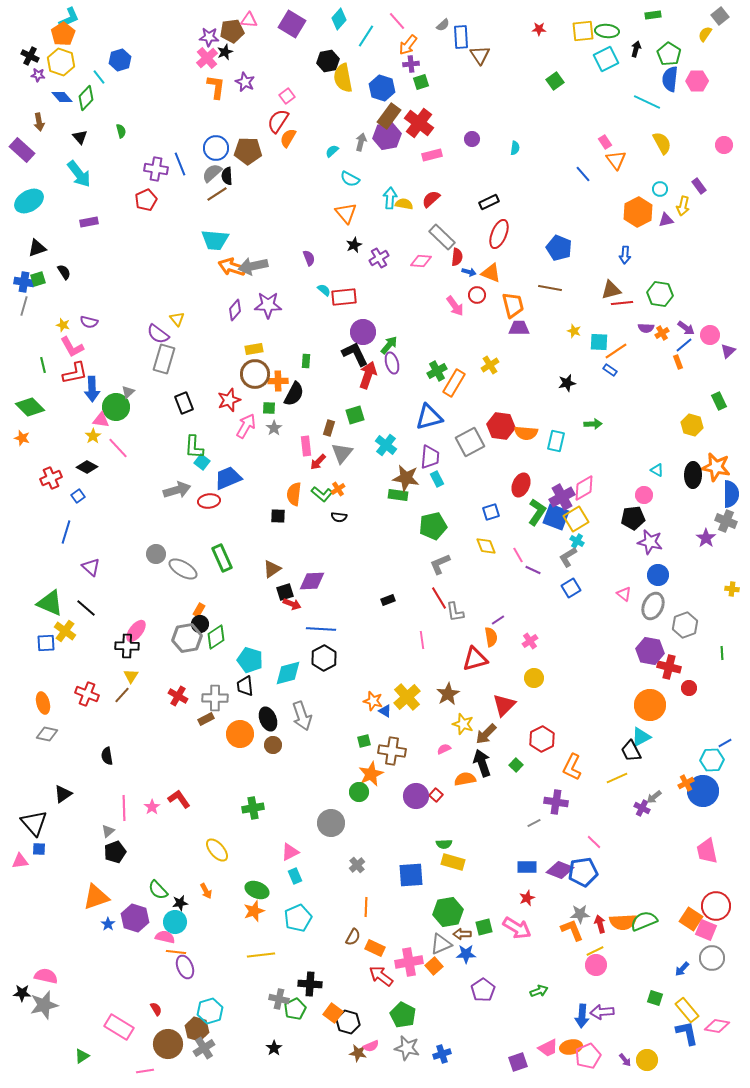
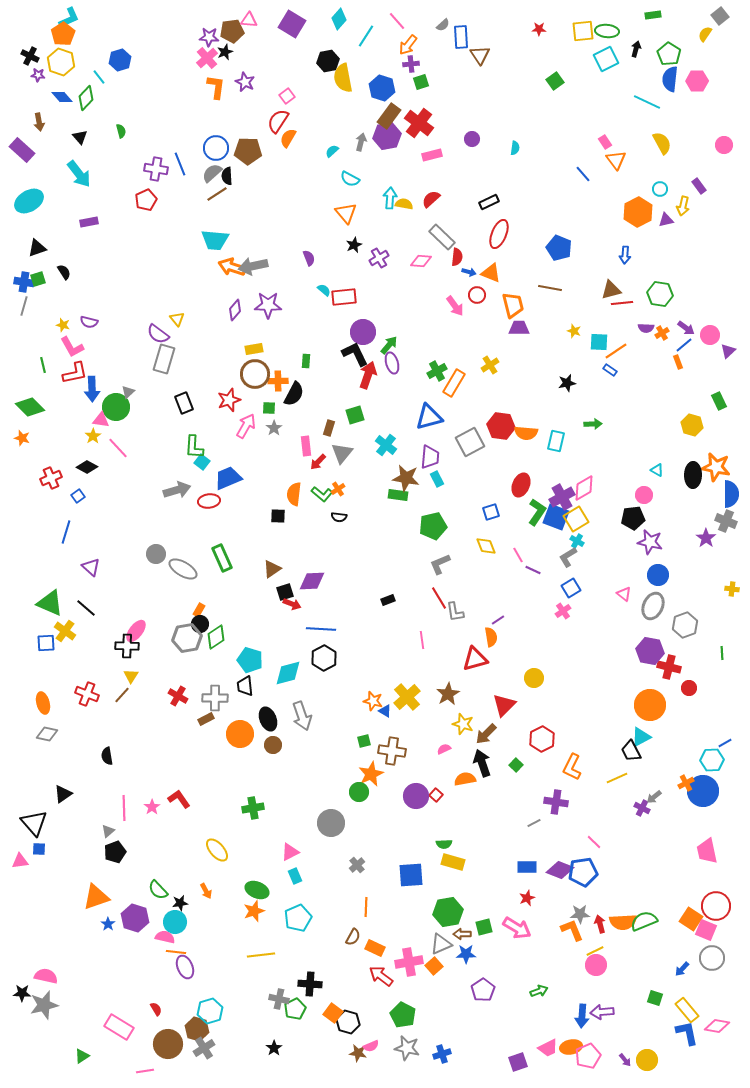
pink cross at (530, 641): moved 33 px right, 30 px up
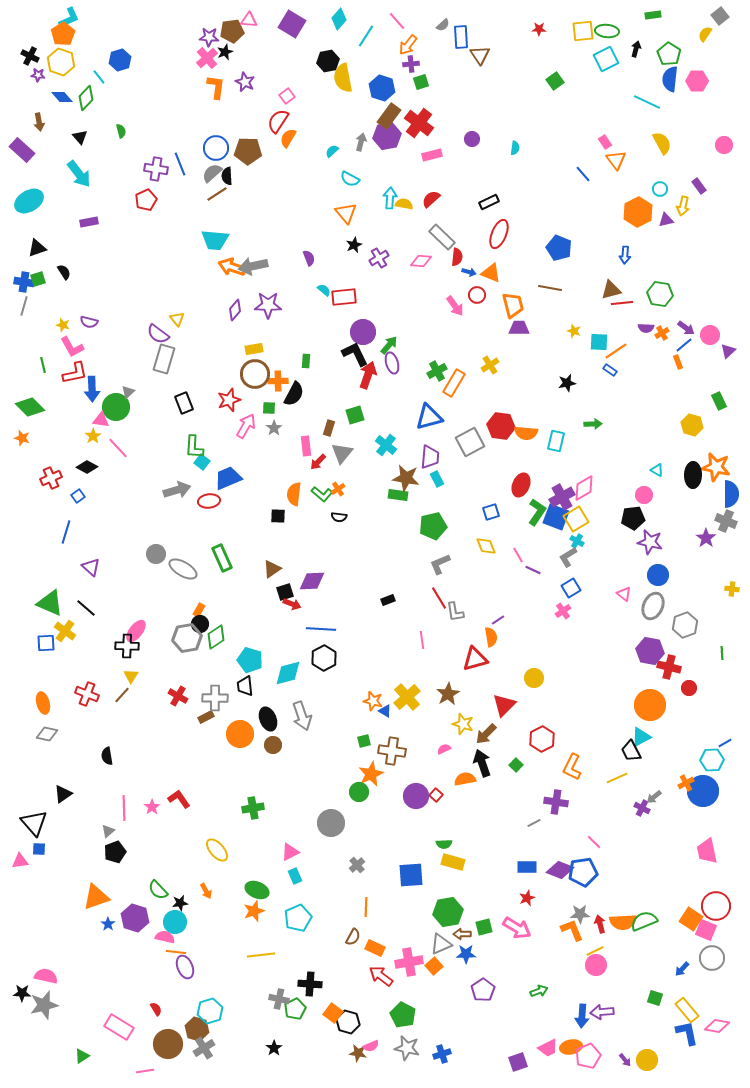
brown rectangle at (206, 719): moved 2 px up
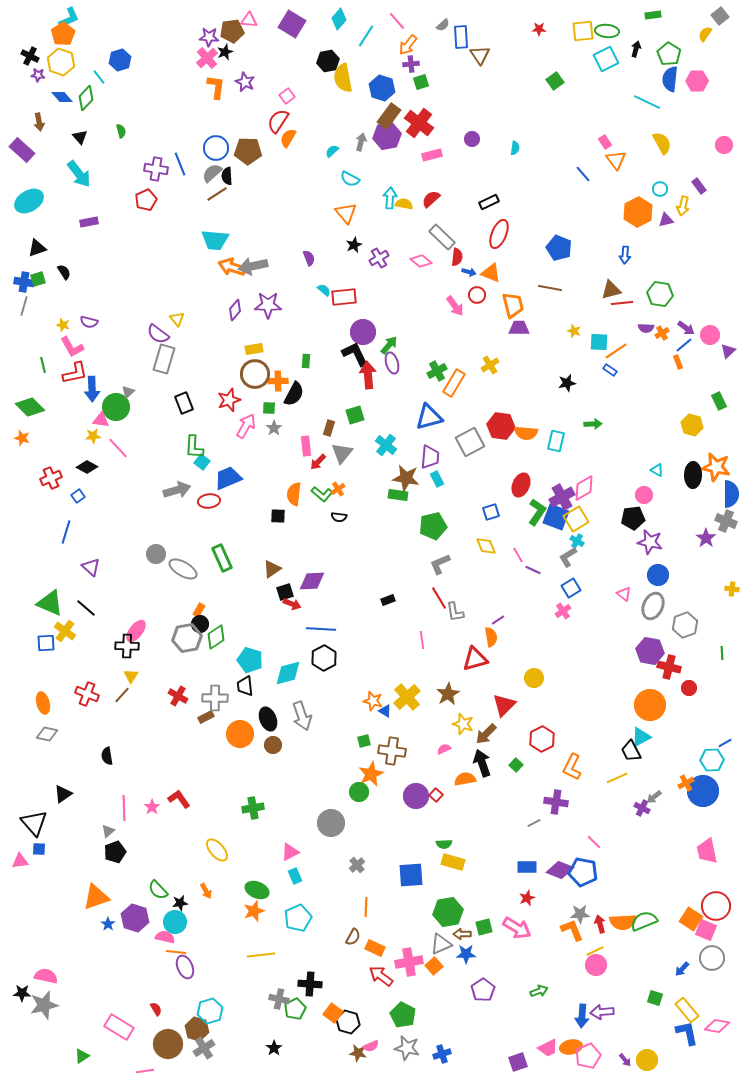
pink diamond at (421, 261): rotated 35 degrees clockwise
red arrow at (368, 375): rotated 24 degrees counterclockwise
yellow star at (93, 436): rotated 28 degrees clockwise
blue pentagon at (583, 872): rotated 20 degrees clockwise
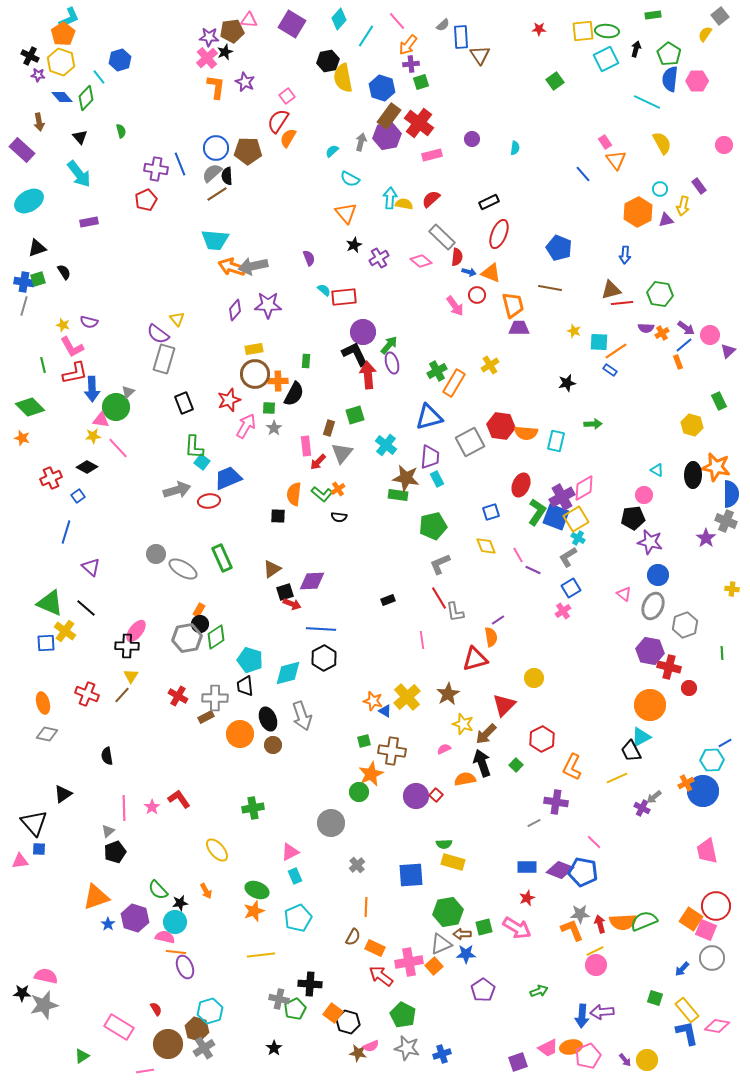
cyan cross at (577, 541): moved 1 px right, 3 px up
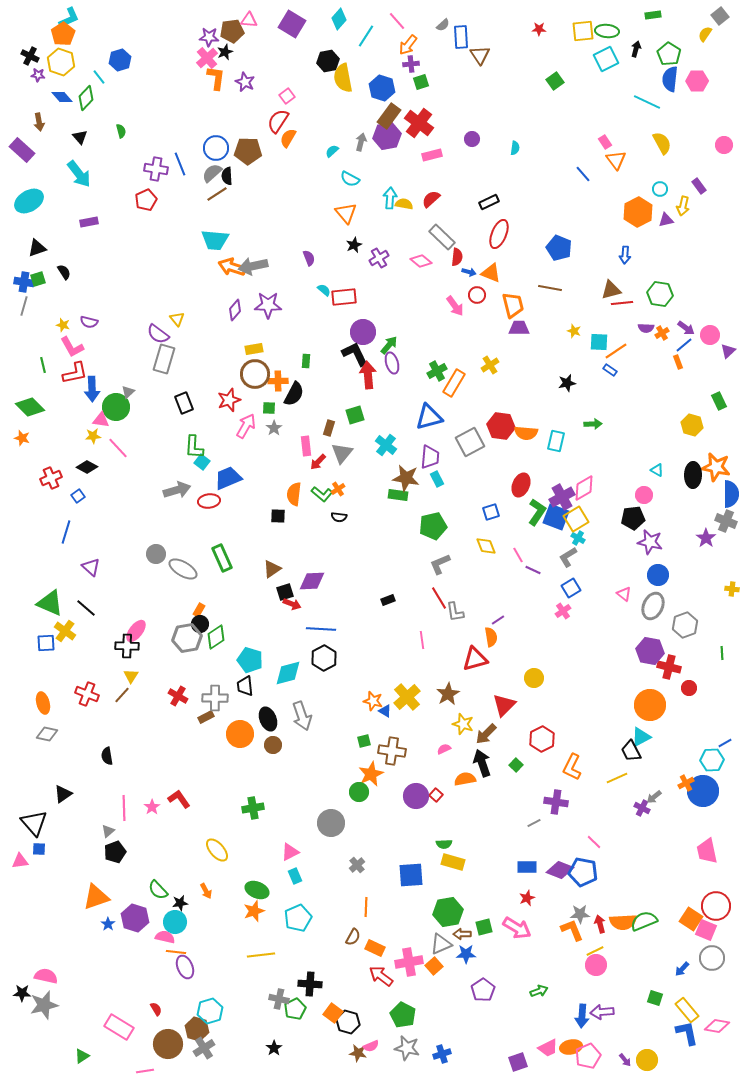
orange L-shape at (216, 87): moved 9 px up
